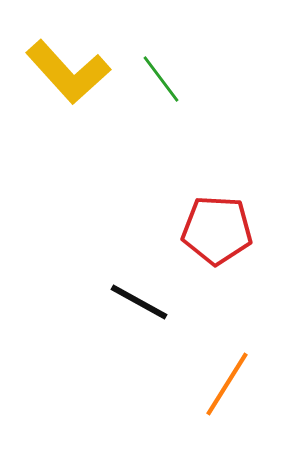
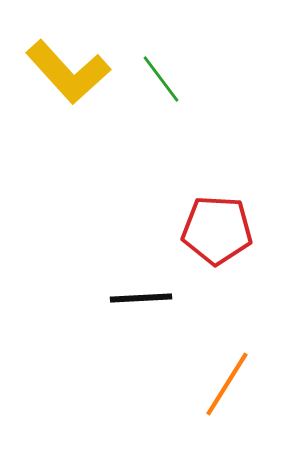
black line: moved 2 px right, 4 px up; rotated 32 degrees counterclockwise
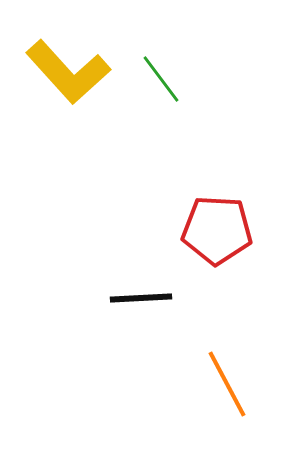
orange line: rotated 60 degrees counterclockwise
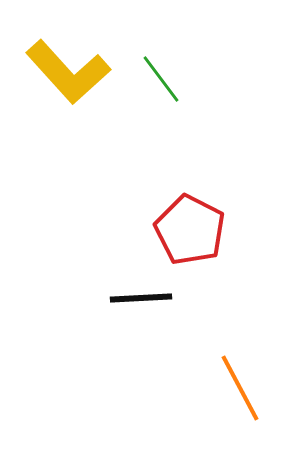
red pentagon: moved 27 px left; rotated 24 degrees clockwise
orange line: moved 13 px right, 4 px down
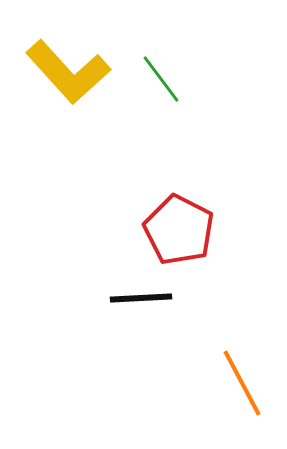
red pentagon: moved 11 px left
orange line: moved 2 px right, 5 px up
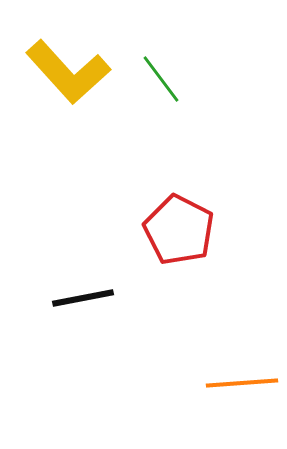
black line: moved 58 px left; rotated 8 degrees counterclockwise
orange line: rotated 66 degrees counterclockwise
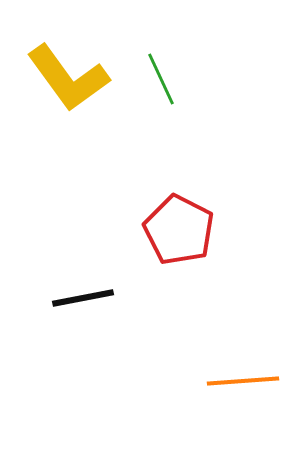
yellow L-shape: moved 6 px down; rotated 6 degrees clockwise
green line: rotated 12 degrees clockwise
orange line: moved 1 px right, 2 px up
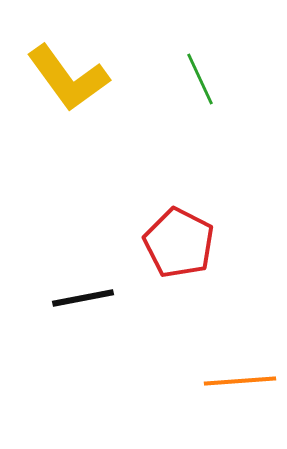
green line: moved 39 px right
red pentagon: moved 13 px down
orange line: moved 3 px left
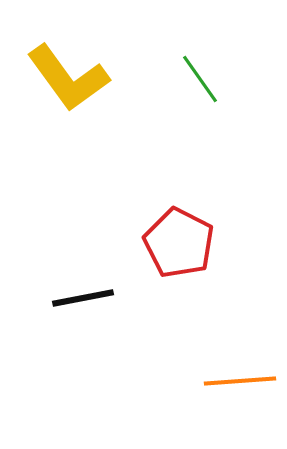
green line: rotated 10 degrees counterclockwise
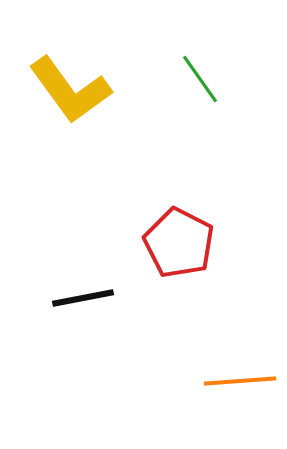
yellow L-shape: moved 2 px right, 12 px down
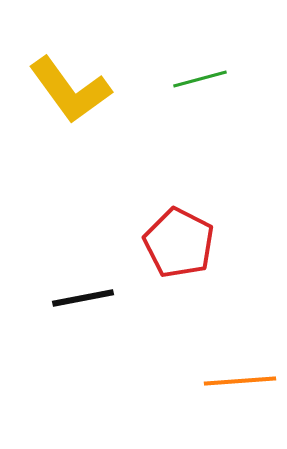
green line: rotated 70 degrees counterclockwise
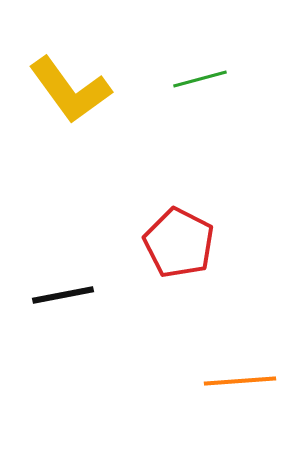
black line: moved 20 px left, 3 px up
